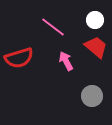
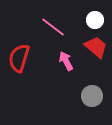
red semicircle: rotated 124 degrees clockwise
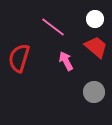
white circle: moved 1 px up
gray circle: moved 2 px right, 4 px up
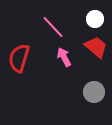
pink line: rotated 10 degrees clockwise
pink arrow: moved 2 px left, 4 px up
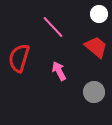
white circle: moved 4 px right, 5 px up
pink arrow: moved 5 px left, 14 px down
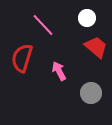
white circle: moved 12 px left, 4 px down
pink line: moved 10 px left, 2 px up
red semicircle: moved 3 px right
gray circle: moved 3 px left, 1 px down
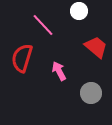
white circle: moved 8 px left, 7 px up
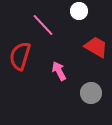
red trapezoid: rotated 10 degrees counterclockwise
red semicircle: moved 2 px left, 2 px up
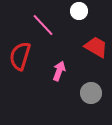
pink arrow: rotated 48 degrees clockwise
